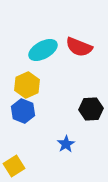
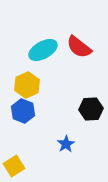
red semicircle: rotated 16 degrees clockwise
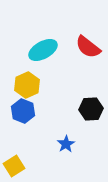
red semicircle: moved 9 px right
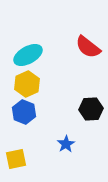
cyan ellipse: moved 15 px left, 5 px down
yellow hexagon: moved 1 px up
blue hexagon: moved 1 px right, 1 px down
yellow square: moved 2 px right, 7 px up; rotated 20 degrees clockwise
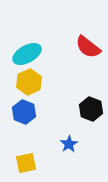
cyan ellipse: moved 1 px left, 1 px up
yellow hexagon: moved 2 px right, 2 px up
black hexagon: rotated 25 degrees clockwise
blue star: moved 3 px right
yellow square: moved 10 px right, 4 px down
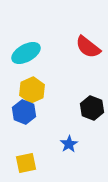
cyan ellipse: moved 1 px left, 1 px up
yellow hexagon: moved 3 px right, 8 px down
black hexagon: moved 1 px right, 1 px up
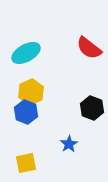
red semicircle: moved 1 px right, 1 px down
yellow hexagon: moved 1 px left, 2 px down
blue hexagon: moved 2 px right
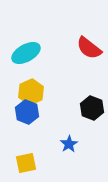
blue hexagon: moved 1 px right
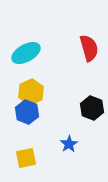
red semicircle: rotated 144 degrees counterclockwise
yellow square: moved 5 px up
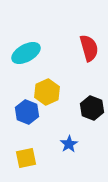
yellow hexagon: moved 16 px right
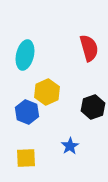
cyan ellipse: moved 1 px left, 2 px down; rotated 48 degrees counterclockwise
black hexagon: moved 1 px right, 1 px up; rotated 20 degrees clockwise
blue star: moved 1 px right, 2 px down
yellow square: rotated 10 degrees clockwise
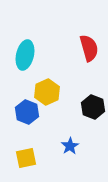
black hexagon: rotated 20 degrees counterclockwise
yellow square: rotated 10 degrees counterclockwise
